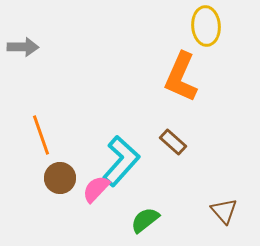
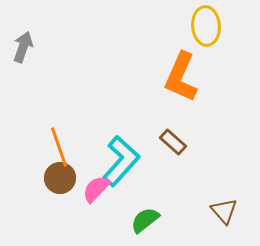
gray arrow: rotated 72 degrees counterclockwise
orange line: moved 18 px right, 12 px down
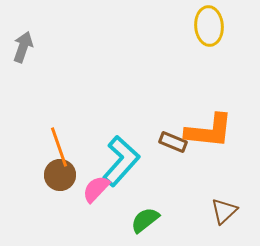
yellow ellipse: moved 3 px right
orange L-shape: moved 28 px right, 54 px down; rotated 108 degrees counterclockwise
brown rectangle: rotated 20 degrees counterclockwise
brown circle: moved 3 px up
brown triangle: rotated 28 degrees clockwise
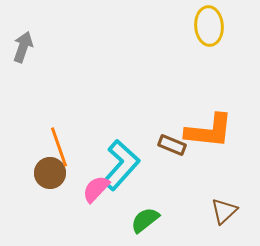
brown rectangle: moved 1 px left, 3 px down
cyan L-shape: moved 4 px down
brown circle: moved 10 px left, 2 px up
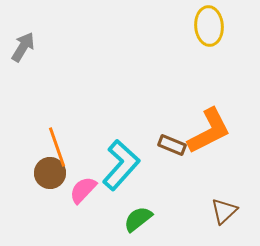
gray arrow: rotated 12 degrees clockwise
orange L-shape: rotated 33 degrees counterclockwise
orange line: moved 2 px left
pink semicircle: moved 13 px left, 1 px down
green semicircle: moved 7 px left, 1 px up
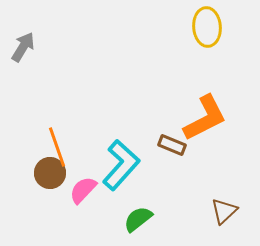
yellow ellipse: moved 2 px left, 1 px down
orange L-shape: moved 4 px left, 13 px up
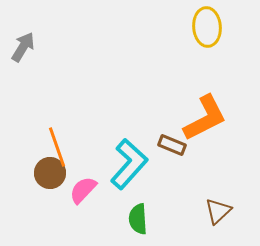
cyan L-shape: moved 8 px right, 1 px up
brown triangle: moved 6 px left
green semicircle: rotated 56 degrees counterclockwise
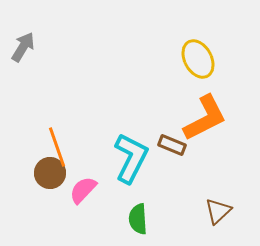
yellow ellipse: moved 9 px left, 32 px down; rotated 24 degrees counterclockwise
cyan L-shape: moved 2 px right, 6 px up; rotated 15 degrees counterclockwise
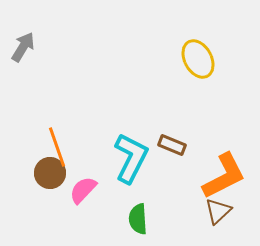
orange L-shape: moved 19 px right, 58 px down
